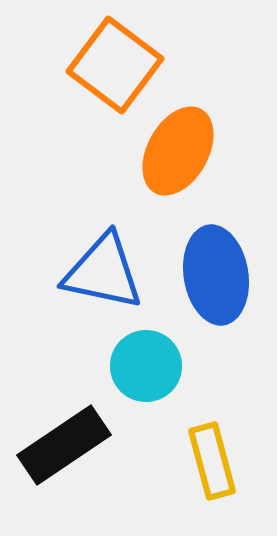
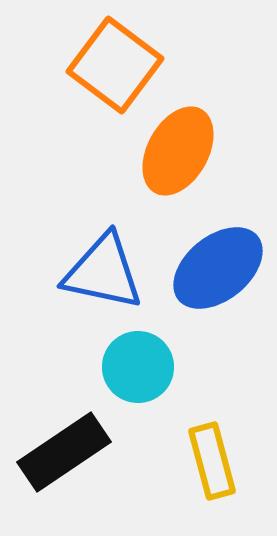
blue ellipse: moved 2 px right, 7 px up; rotated 60 degrees clockwise
cyan circle: moved 8 px left, 1 px down
black rectangle: moved 7 px down
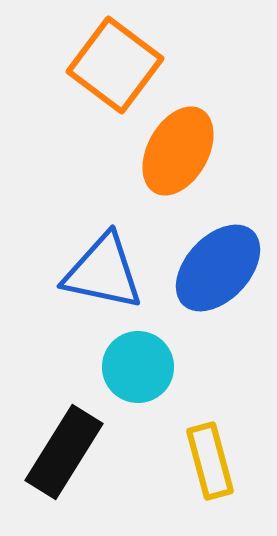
blue ellipse: rotated 8 degrees counterclockwise
black rectangle: rotated 24 degrees counterclockwise
yellow rectangle: moved 2 px left
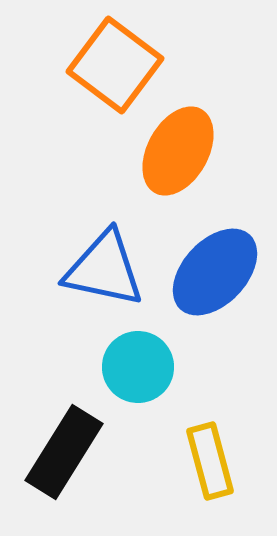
blue ellipse: moved 3 px left, 4 px down
blue triangle: moved 1 px right, 3 px up
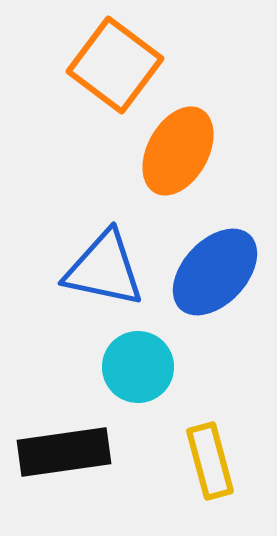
black rectangle: rotated 50 degrees clockwise
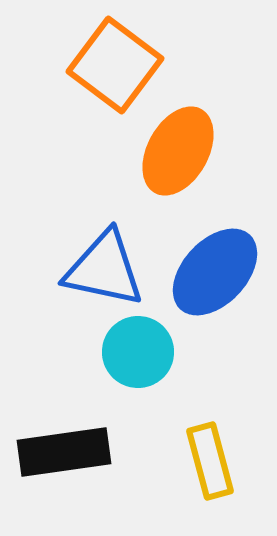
cyan circle: moved 15 px up
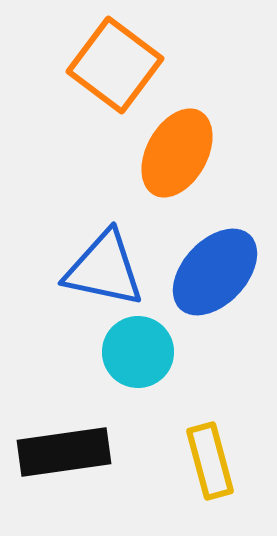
orange ellipse: moved 1 px left, 2 px down
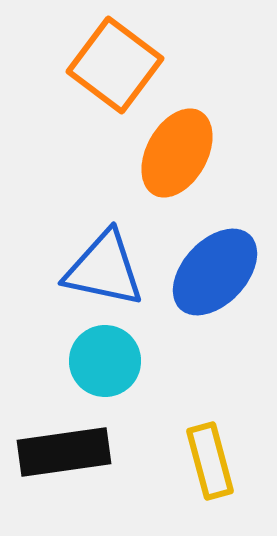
cyan circle: moved 33 px left, 9 px down
